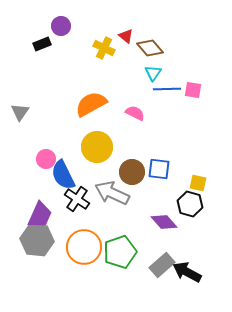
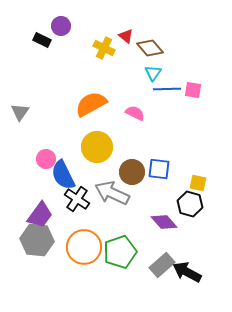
black rectangle: moved 4 px up; rotated 48 degrees clockwise
purple trapezoid: rotated 12 degrees clockwise
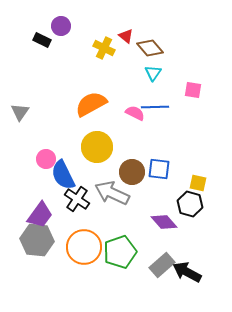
blue line: moved 12 px left, 18 px down
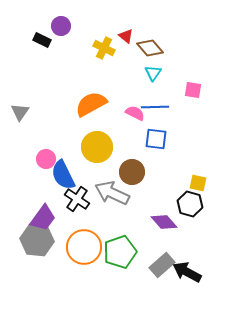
blue square: moved 3 px left, 30 px up
purple trapezoid: moved 3 px right, 3 px down
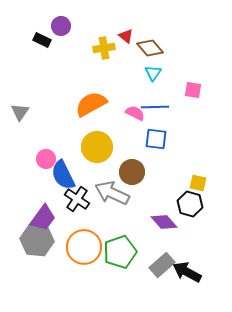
yellow cross: rotated 35 degrees counterclockwise
